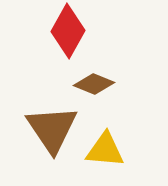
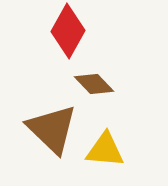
brown diamond: rotated 24 degrees clockwise
brown triangle: rotated 12 degrees counterclockwise
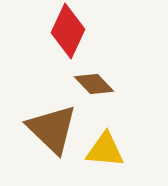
red diamond: rotated 4 degrees counterclockwise
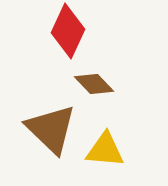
brown triangle: moved 1 px left
